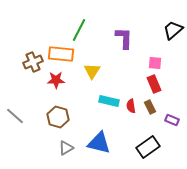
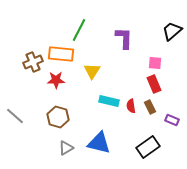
black trapezoid: moved 1 px left, 1 px down
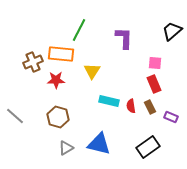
purple rectangle: moved 1 px left, 3 px up
blue triangle: moved 1 px down
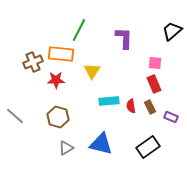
cyan rectangle: rotated 18 degrees counterclockwise
blue triangle: moved 2 px right
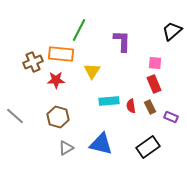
purple L-shape: moved 2 px left, 3 px down
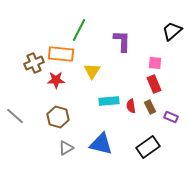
brown cross: moved 1 px right, 1 px down
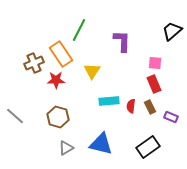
orange rectangle: rotated 50 degrees clockwise
red semicircle: rotated 16 degrees clockwise
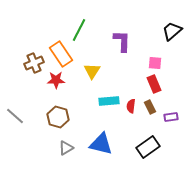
purple rectangle: rotated 32 degrees counterclockwise
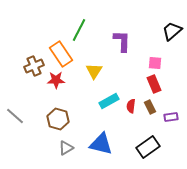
brown cross: moved 3 px down
yellow triangle: moved 2 px right
cyan rectangle: rotated 24 degrees counterclockwise
brown hexagon: moved 2 px down
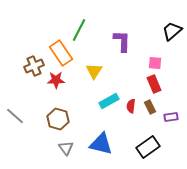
orange rectangle: moved 1 px up
gray triangle: rotated 35 degrees counterclockwise
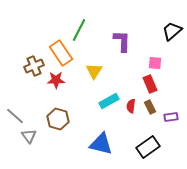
red rectangle: moved 4 px left
gray triangle: moved 37 px left, 12 px up
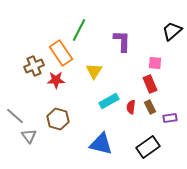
red semicircle: moved 1 px down
purple rectangle: moved 1 px left, 1 px down
